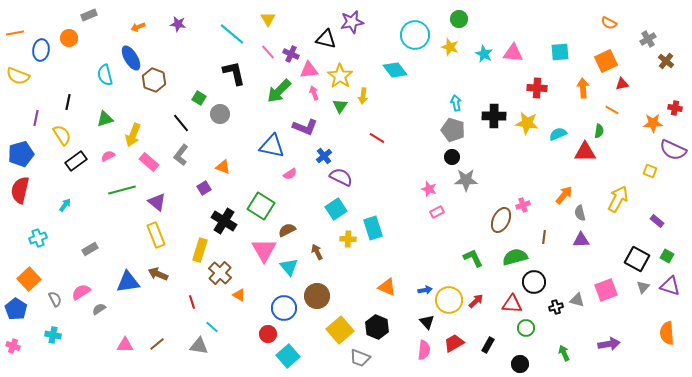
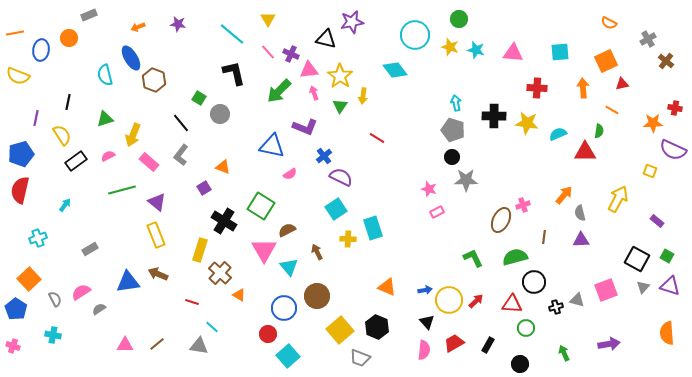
cyan star at (484, 54): moved 8 px left, 4 px up; rotated 12 degrees counterclockwise
red line at (192, 302): rotated 56 degrees counterclockwise
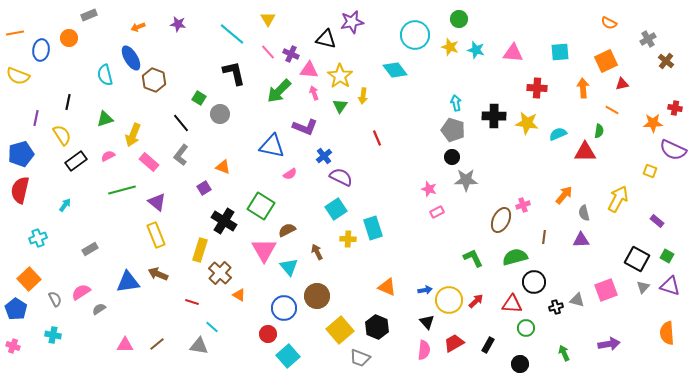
pink triangle at (309, 70): rotated 12 degrees clockwise
red line at (377, 138): rotated 35 degrees clockwise
gray semicircle at (580, 213): moved 4 px right
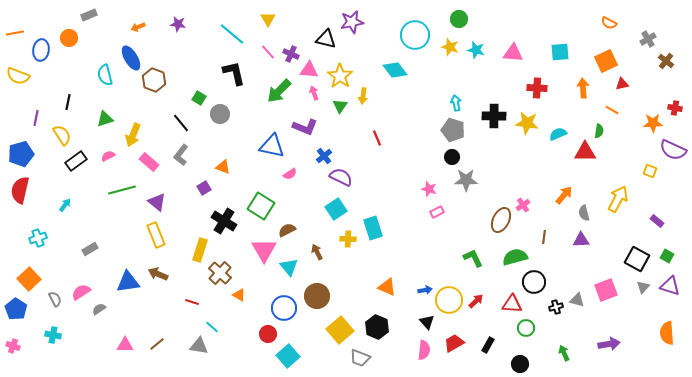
pink cross at (523, 205): rotated 16 degrees counterclockwise
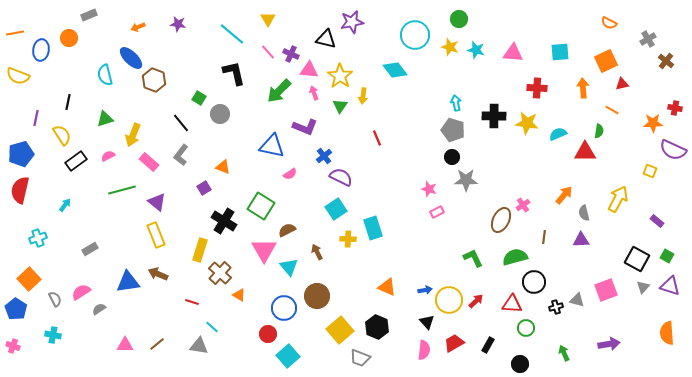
blue ellipse at (131, 58): rotated 15 degrees counterclockwise
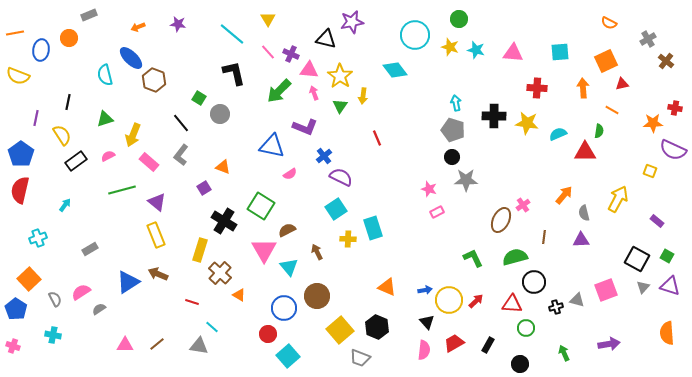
blue pentagon at (21, 154): rotated 20 degrees counterclockwise
blue triangle at (128, 282): rotated 25 degrees counterclockwise
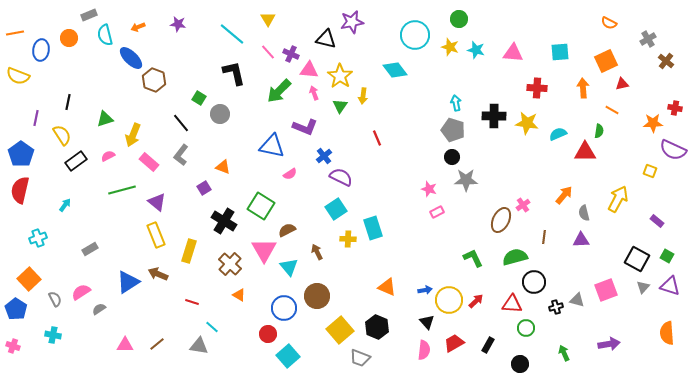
cyan semicircle at (105, 75): moved 40 px up
yellow rectangle at (200, 250): moved 11 px left, 1 px down
brown cross at (220, 273): moved 10 px right, 9 px up
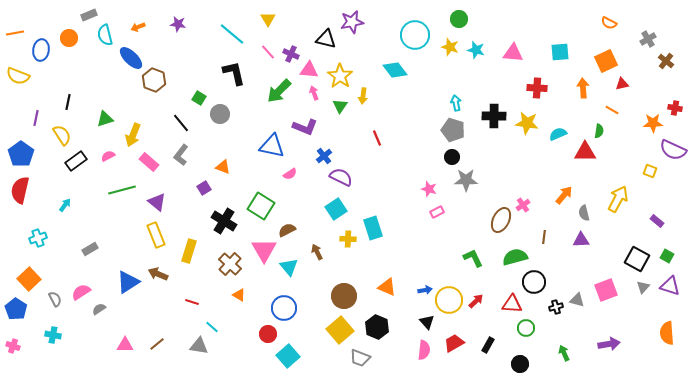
brown circle at (317, 296): moved 27 px right
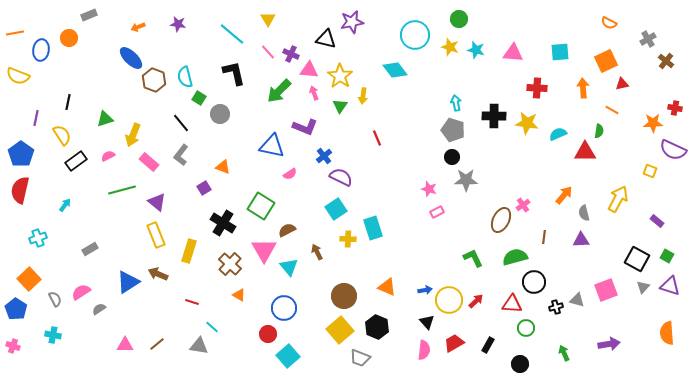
cyan semicircle at (105, 35): moved 80 px right, 42 px down
black cross at (224, 221): moved 1 px left, 2 px down
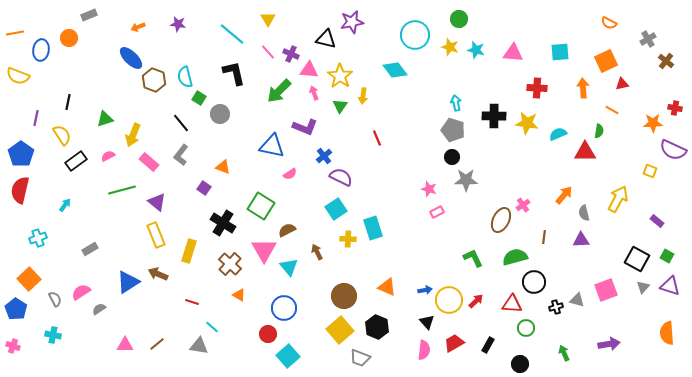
purple square at (204, 188): rotated 24 degrees counterclockwise
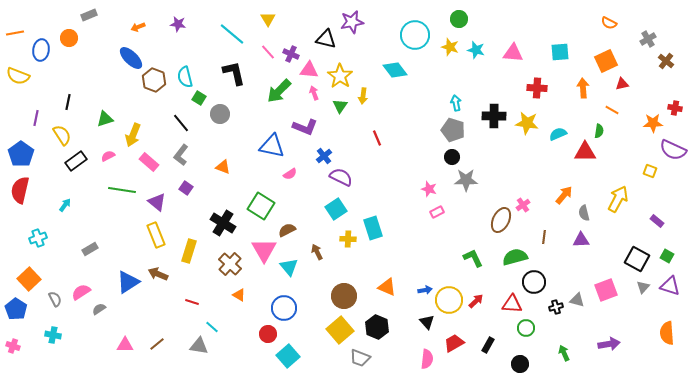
purple square at (204, 188): moved 18 px left
green line at (122, 190): rotated 24 degrees clockwise
pink semicircle at (424, 350): moved 3 px right, 9 px down
